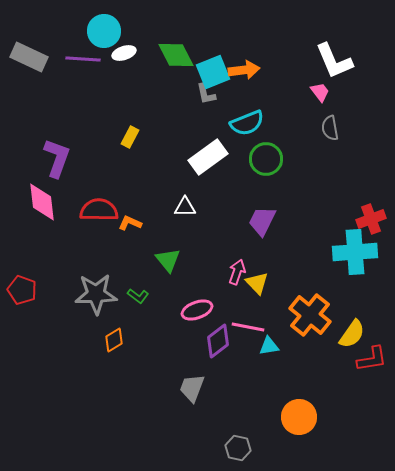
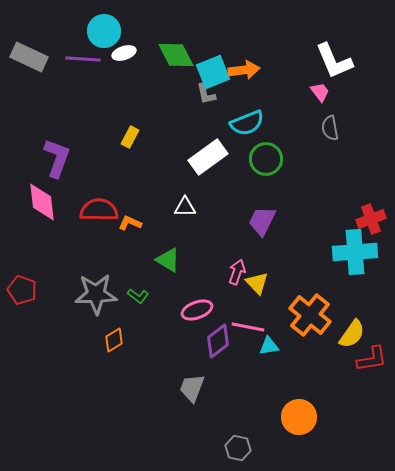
green triangle: rotated 20 degrees counterclockwise
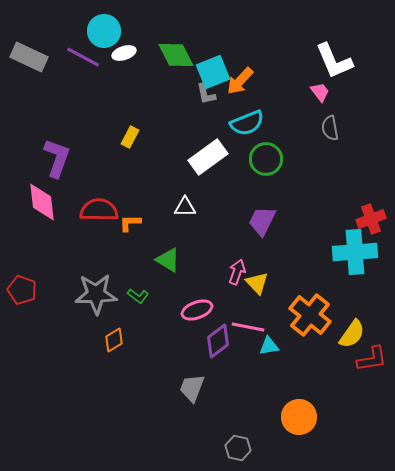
purple line: moved 2 px up; rotated 24 degrees clockwise
orange arrow: moved 4 px left, 11 px down; rotated 140 degrees clockwise
orange L-shape: rotated 25 degrees counterclockwise
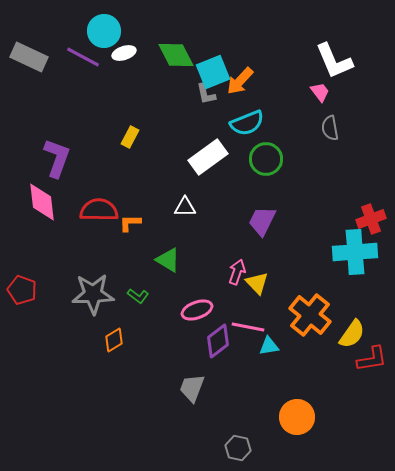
gray star: moved 3 px left
orange circle: moved 2 px left
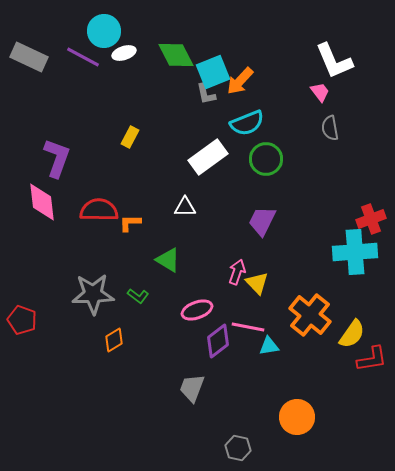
red pentagon: moved 30 px down
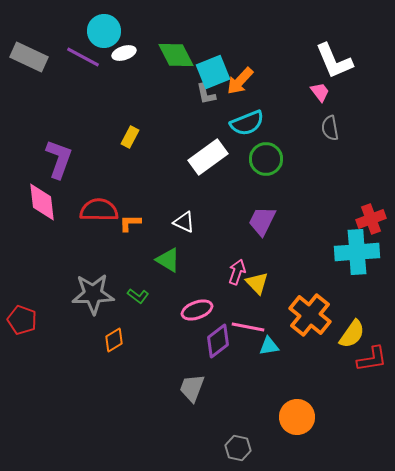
purple L-shape: moved 2 px right, 1 px down
white triangle: moved 1 px left, 15 px down; rotated 25 degrees clockwise
cyan cross: moved 2 px right
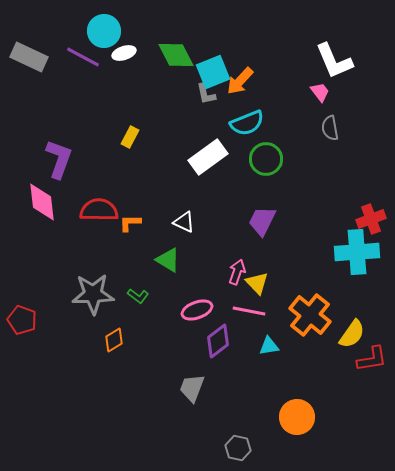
pink line: moved 1 px right, 16 px up
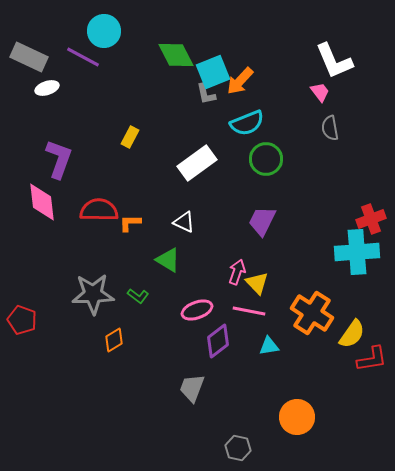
white ellipse: moved 77 px left, 35 px down
white rectangle: moved 11 px left, 6 px down
orange cross: moved 2 px right, 2 px up; rotated 6 degrees counterclockwise
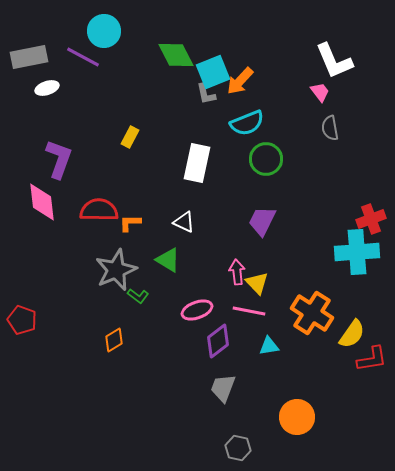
gray rectangle: rotated 36 degrees counterclockwise
white rectangle: rotated 42 degrees counterclockwise
pink arrow: rotated 25 degrees counterclockwise
gray star: moved 23 px right, 24 px up; rotated 21 degrees counterclockwise
gray trapezoid: moved 31 px right
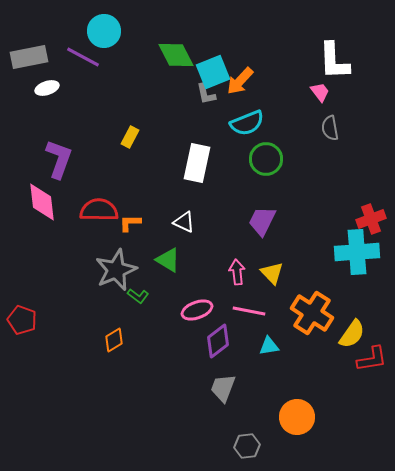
white L-shape: rotated 21 degrees clockwise
yellow triangle: moved 15 px right, 10 px up
gray hexagon: moved 9 px right, 2 px up; rotated 20 degrees counterclockwise
